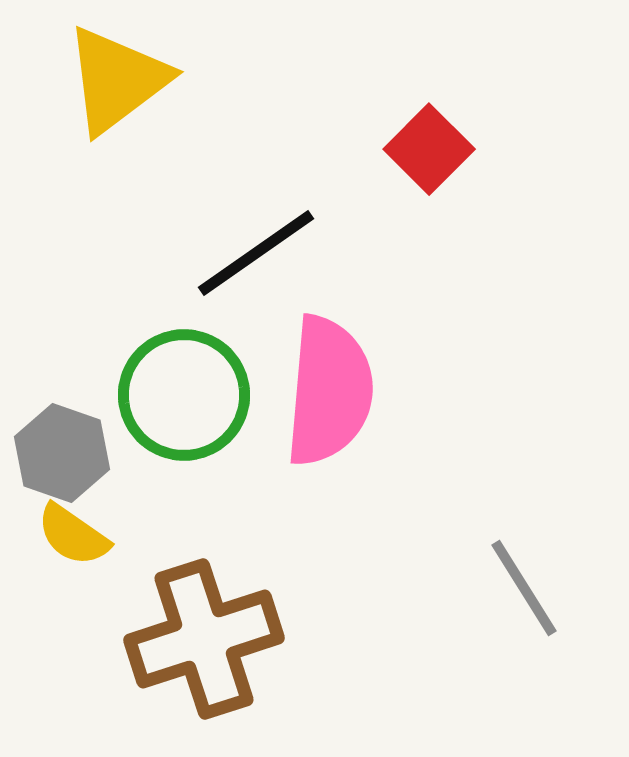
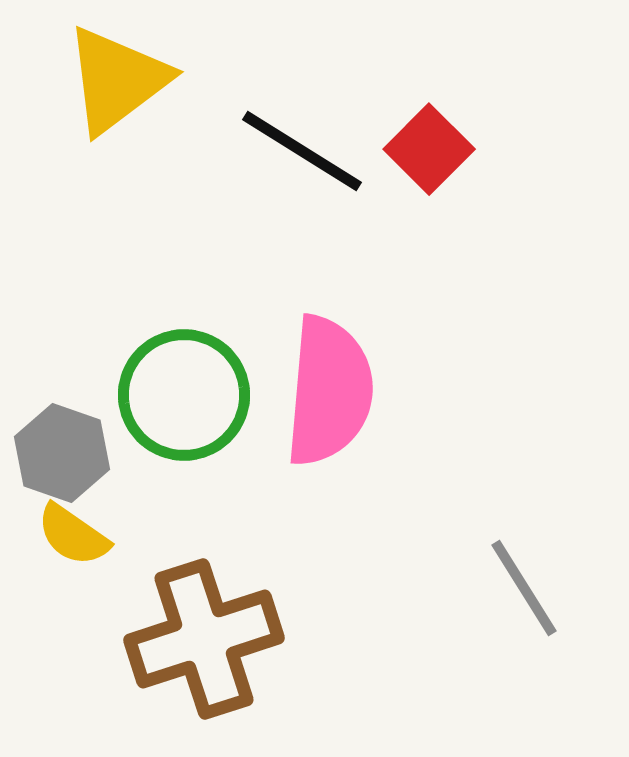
black line: moved 46 px right, 102 px up; rotated 67 degrees clockwise
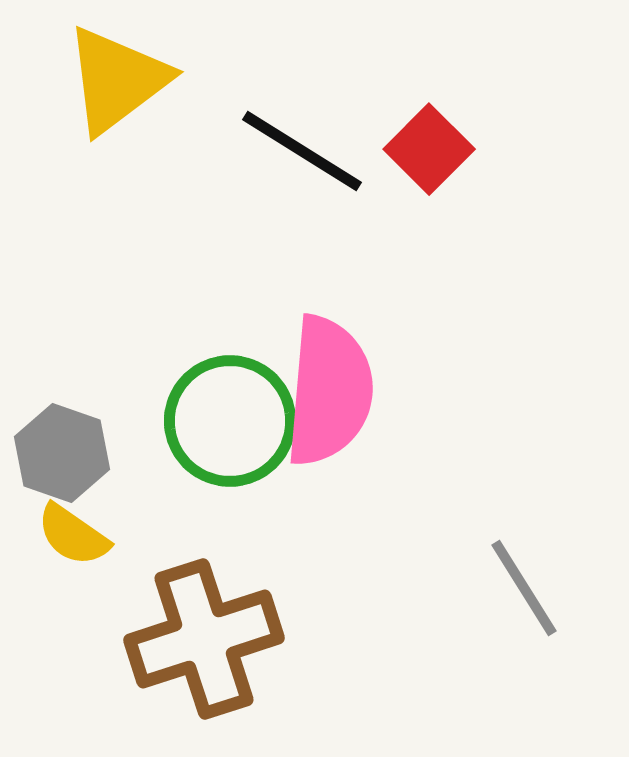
green circle: moved 46 px right, 26 px down
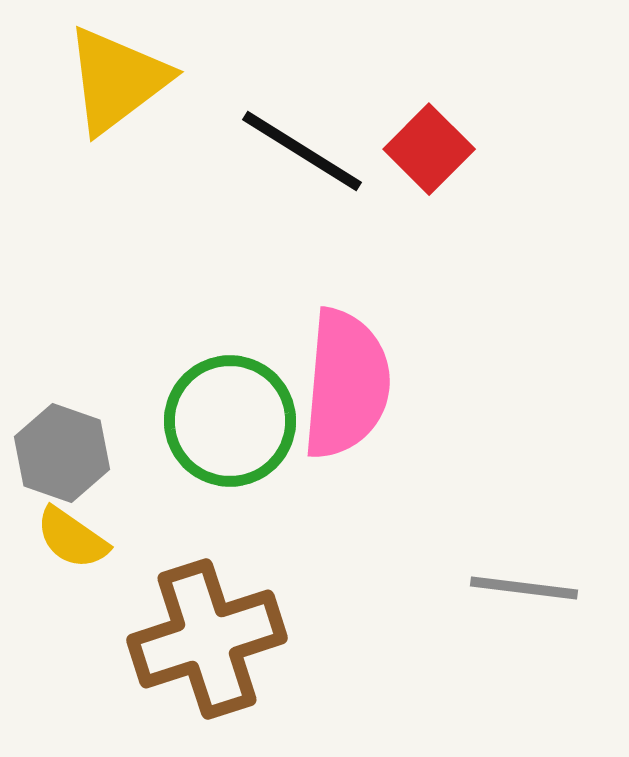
pink semicircle: moved 17 px right, 7 px up
yellow semicircle: moved 1 px left, 3 px down
gray line: rotated 51 degrees counterclockwise
brown cross: moved 3 px right
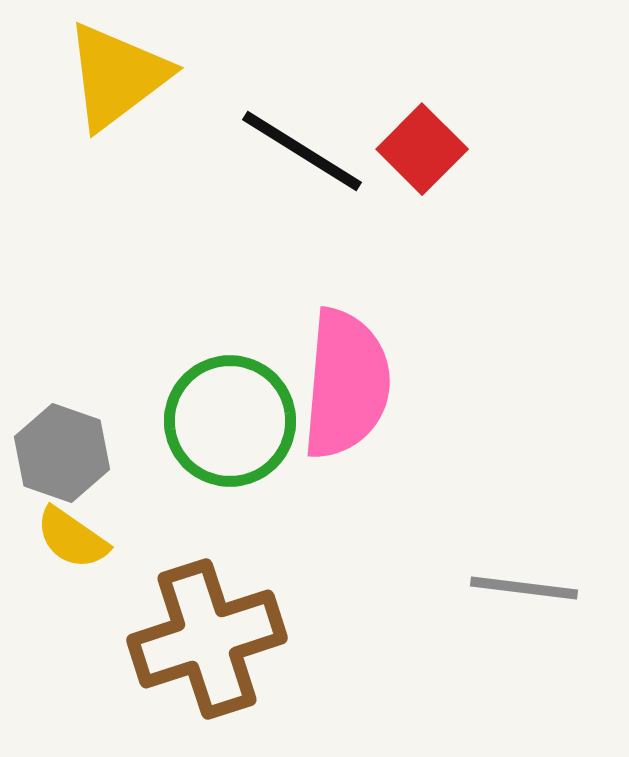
yellow triangle: moved 4 px up
red square: moved 7 px left
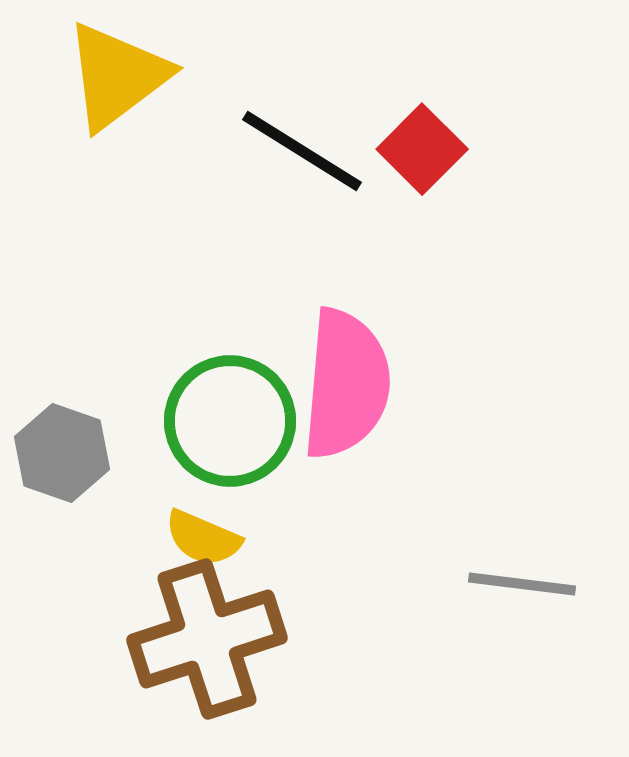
yellow semicircle: moved 131 px right; rotated 12 degrees counterclockwise
gray line: moved 2 px left, 4 px up
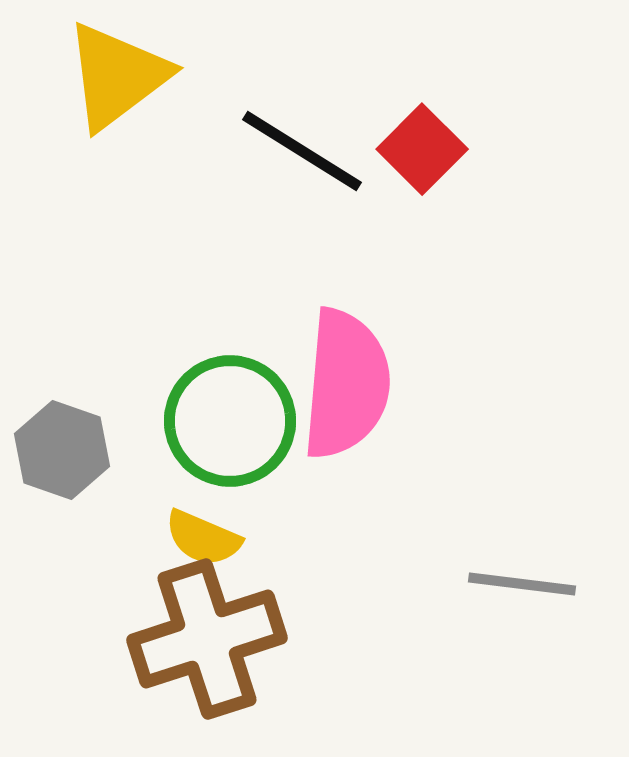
gray hexagon: moved 3 px up
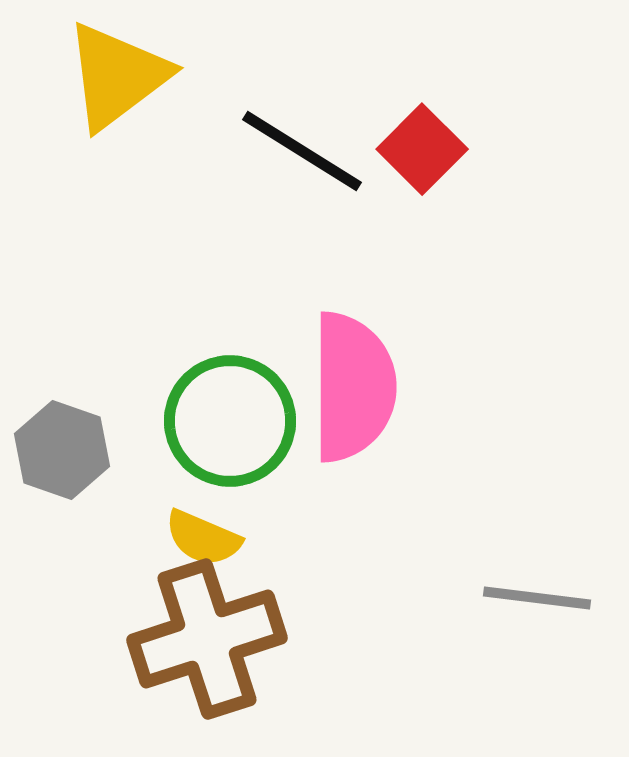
pink semicircle: moved 7 px right, 3 px down; rotated 5 degrees counterclockwise
gray line: moved 15 px right, 14 px down
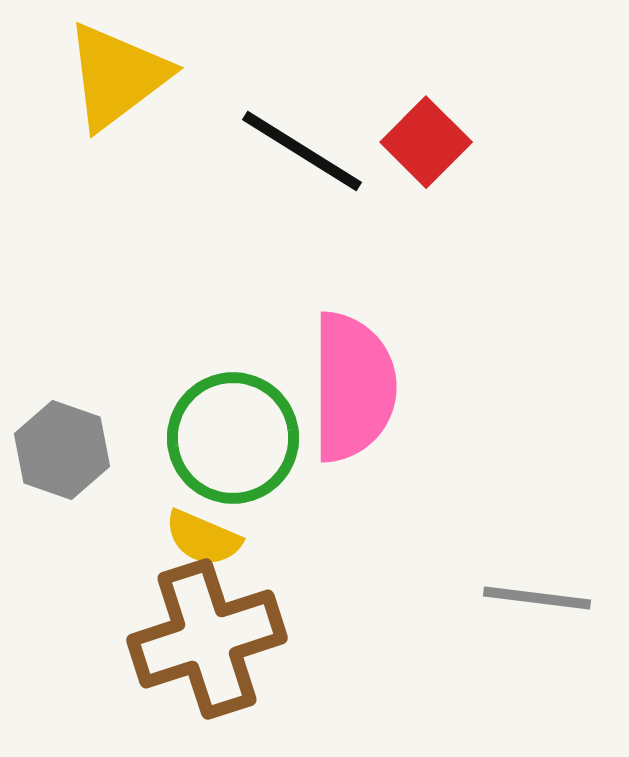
red square: moved 4 px right, 7 px up
green circle: moved 3 px right, 17 px down
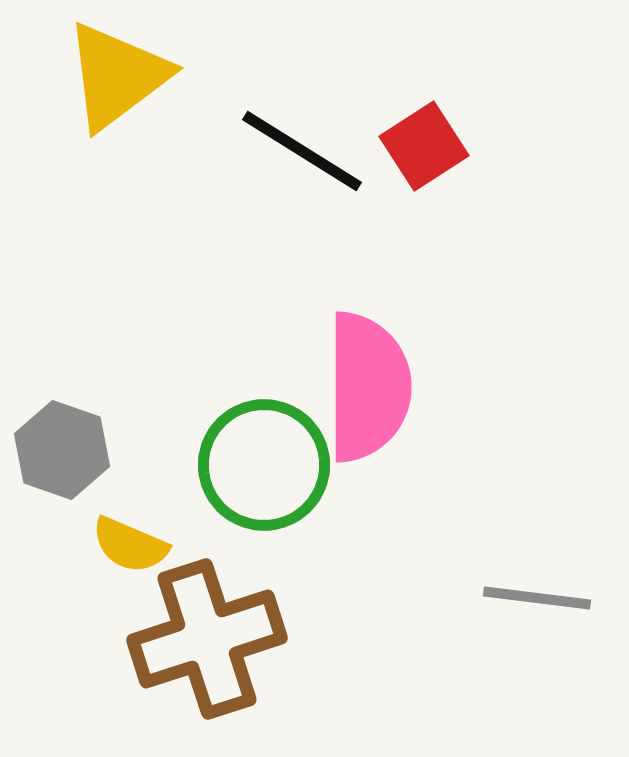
red square: moved 2 px left, 4 px down; rotated 12 degrees clockwise
pink semicircle: moved 15 px right
green circle: moved 31 px right, 27 px down
yellow semicircle: moved 73 px left, 7 px down
